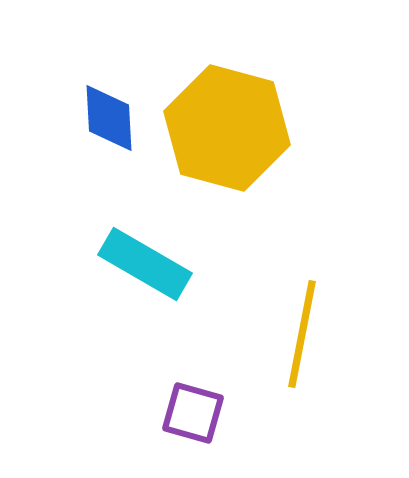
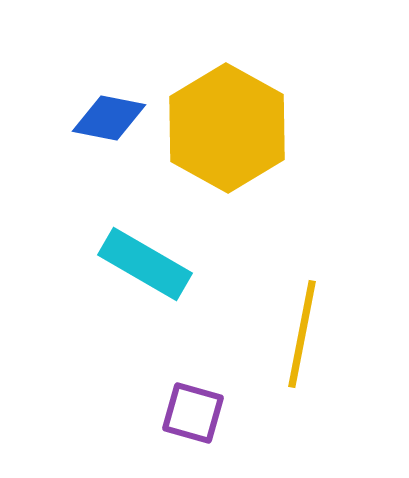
blue diamond: rotated 76 degrees counterclockwise
yellow hexagon: rotated 14 degrees clockwise
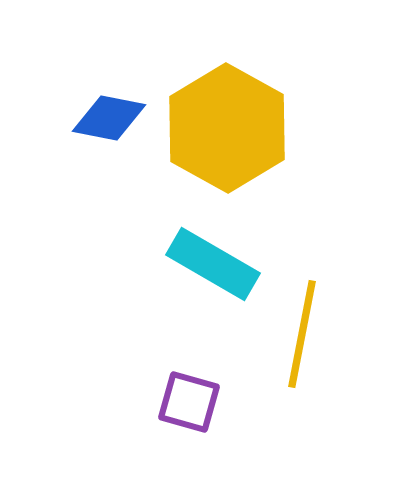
cyan rectangle: moved 68 px right
purple square: moved 4 px left, 11 px up
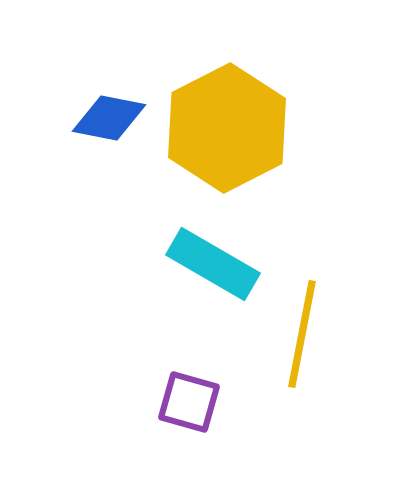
yellow hexagon: rotated 4 degrees clockwise
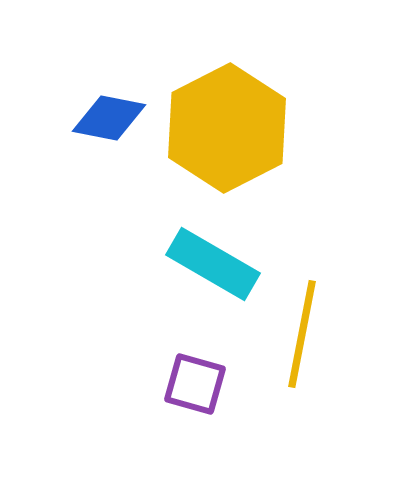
purple square: moved 6 px right, 18 px up
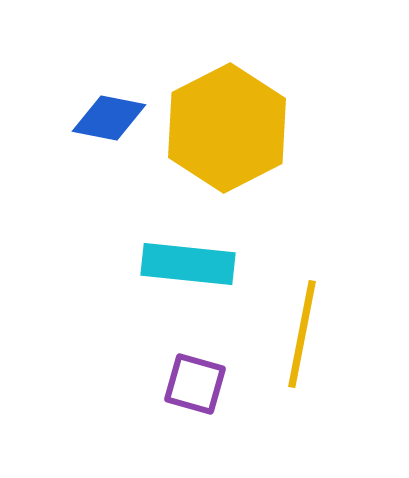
cyan rectangle: moved 25 px left; rotated 24 degrees counterclockwise
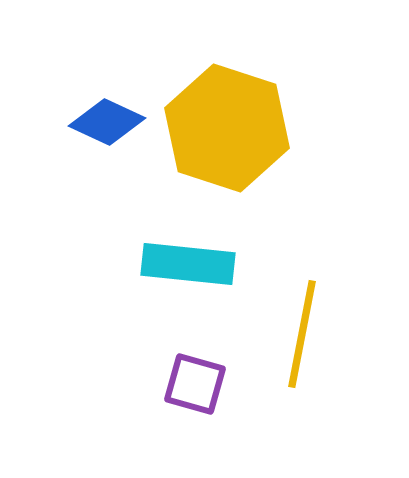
blue diamond: moved 2 px left, 4 px down; rotated 14 degrees clockwise
yellow hexagon: rotated 15 degrees counterclockwise
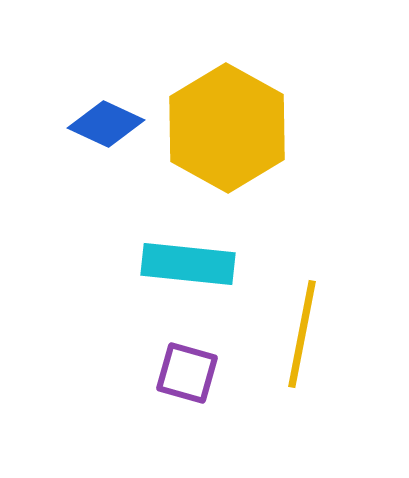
blue diamond: moved 1 px left, 2 px down
yellow hexagon: rotated 11 degrees clockwise
purple square: moved 8 px left, 11 px up
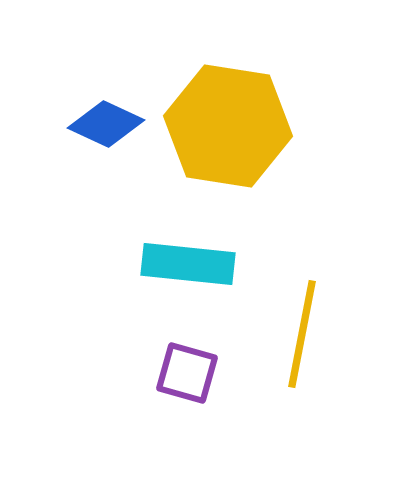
yellow hexagon: moved 1 px right, 2 px up; rotated 20 degrees counterclockwise
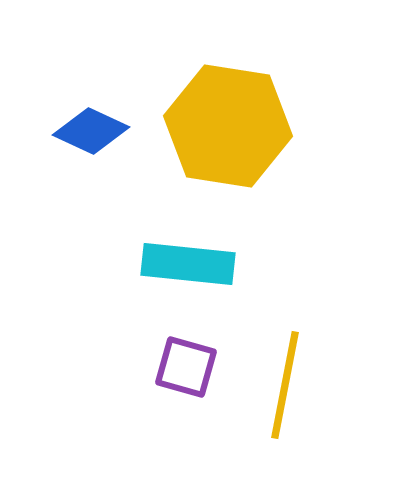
blue diamond: moved 15 px left, 7 px down
yellow line: moved 17 px left, 51 px down
purple square: moved 1 px left, 6 px up
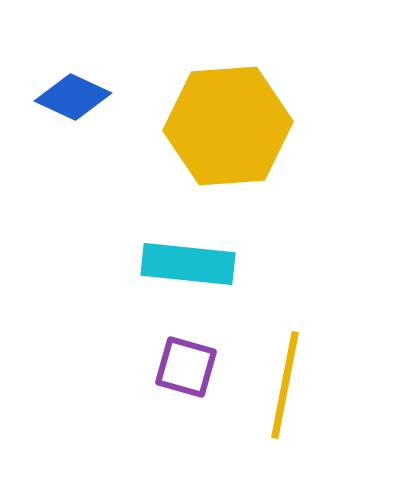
yellow hexagon: rotated 13 degrees counterclockwise
blue diamond: moved 18 px left, 34 px up
